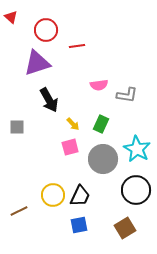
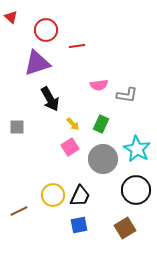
black arrow: moved 1 px right, 1 px up
pink square: rotated 18 degrees counterclockwise
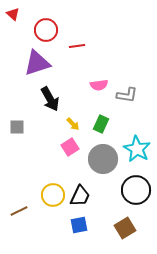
red triangle: moved 2 px right, 3 px up
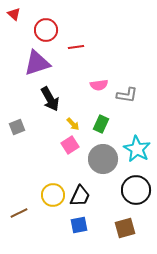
red triangle: moved 1 px right
red line: moved 1 px left, 1 px down
gray square: rotated 21 degrees counterclockwise
pink square: moved 2 px up
brown line: moved 2 px down
brown square: rotated 15 degrees clockwise
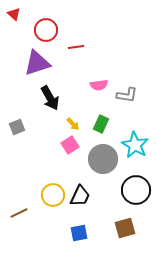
black arrow: moved 1 px up
cyan star: moved 2 px left, 4 px up
blue square: moved 8 px down
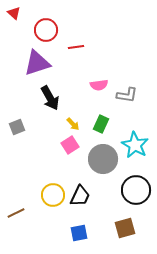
red triangle: moved 1 px up
brown line: moved 3 px left
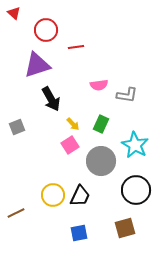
purple triangle: moved 2 px down
black arrow: moved 1 px right, 1 px down
gray circle: moved 2 px left, 2 px down
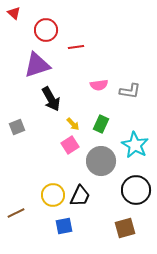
gray L-shape: moved 3 px right, 4 px up
blue square: moved 15 px left, 7 px up
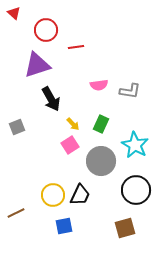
black trapezoid: moved 1 px up
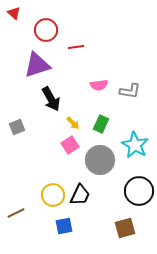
yellow arrow: moved 1 px up
gray circle: moved 1 px left, 1 px up
black circle: moved 3 px right, 1 px down
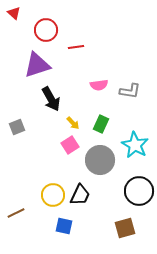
blue square: rotated 24 degrees clockwise
